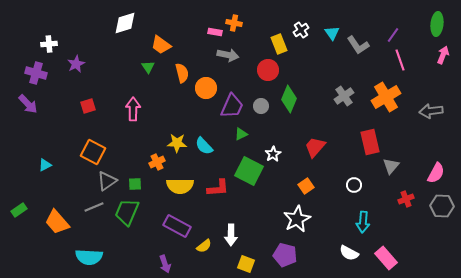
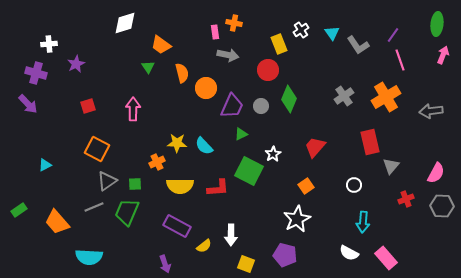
pink rectangle at (215, 32): rotated 72 degrees clockwise
orange square at (93, 152): moved 4 px right, 3 px up
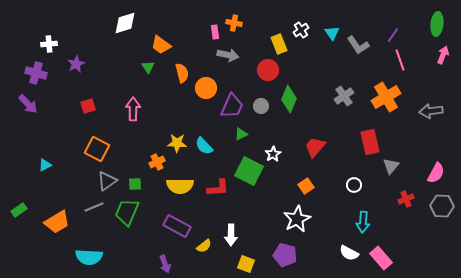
orange trapezoid at (57, 222): rotated 80 degrees counterclockwise
pink rectangle at (386, 258): moved 5 px left
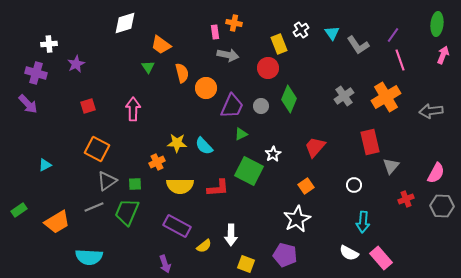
red circle at (268, 70): moved 2 px up
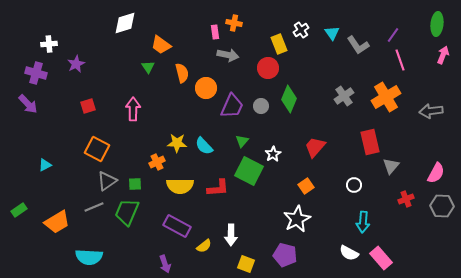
green triangle at (241, 134): moved 1 px right, 7 px down; rotated 24 degrees counterclockwise
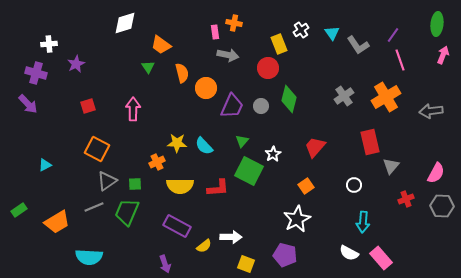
green diamond at (289, 99): rotated 8 degrees counterclockwise
white arrow at (231, 235): moved 2 px down; rotated 90 degrees counterclockwise
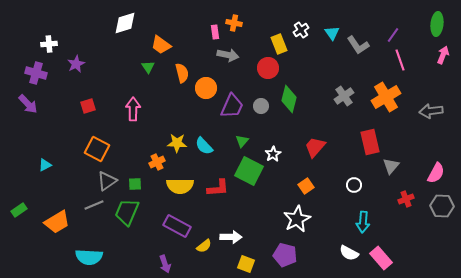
gray line at (94, 207): moved 2 px up
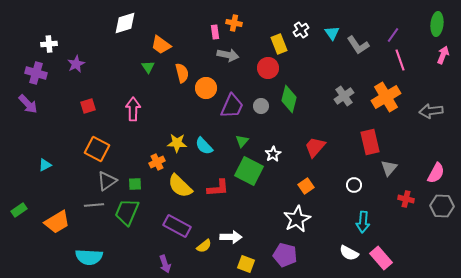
gray triangle at (391, 166): moved 2 px left, 2 px down
yellow semicircle at (180, 186): rotated 44 degrees clockwise
red cross at (406, 199): rotated 35 degrees clockwise
gray line at (94, 205): rotated 18 degrees clockwise
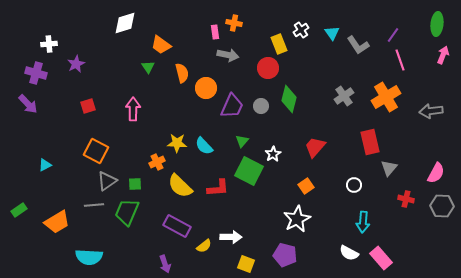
orange square at (97, 149): moved 1 px left, 2 px down
